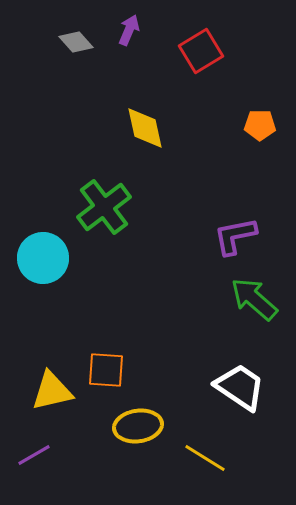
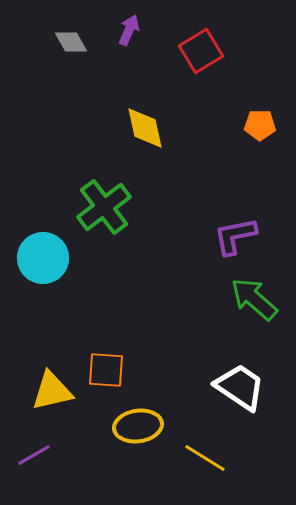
gray diamond: moved 5 px left; rotated 12 degrees clockwise
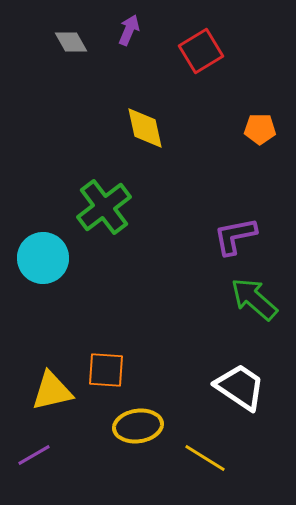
orange pentagon: moved 4 px down
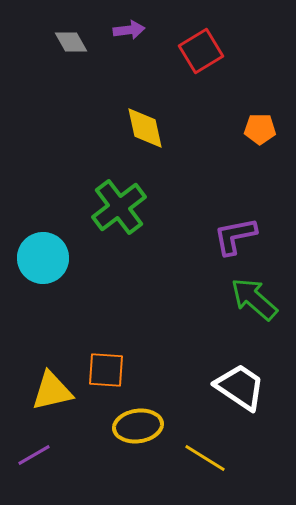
purple arrow: rotated 60 degrees clockwise
green cross: moved 15 px right
